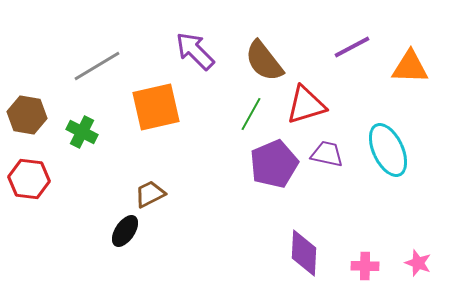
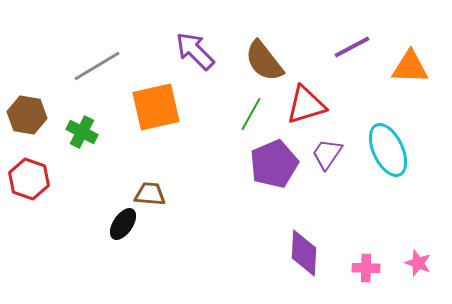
purple trapezoid: rotated 68 degrees counterclockwise
red hexagon: rotated 12 degrees clockwise
brown trapezoid: rotated 32 degrees clockwise
black ellipse: moved 2 px left, 7 px up
pink cross: moved 1 px right, 2 px down
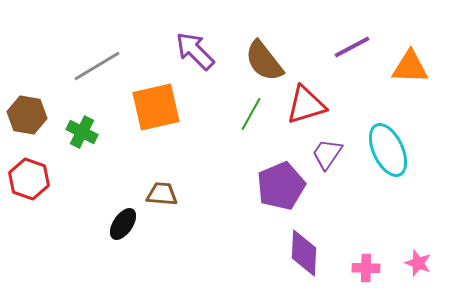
purple pentagon: moved 7 px right, 22 px down
brown trapezoid: moved 12 px right
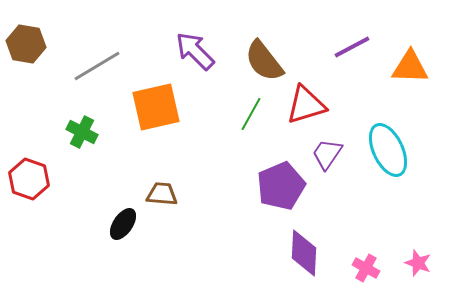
brown hexagon: moved 1 px left, 71 px up
pink cross: rotated 28 degrees clockwise
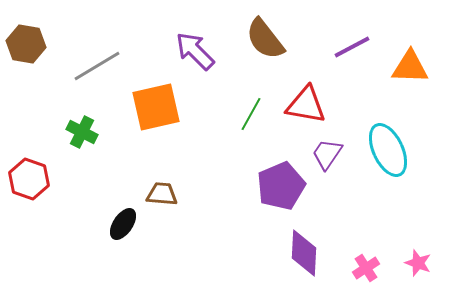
brown semicircle: moved 1 px right, 22 px up
red triangle: rotated 27 degrees clockwise
pink cross: rotated 28 degrees clockwise
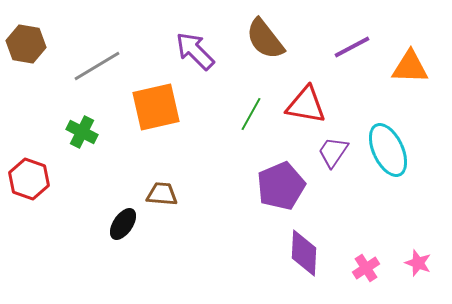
purple trapezoid: moved 6 px right, 2 px up
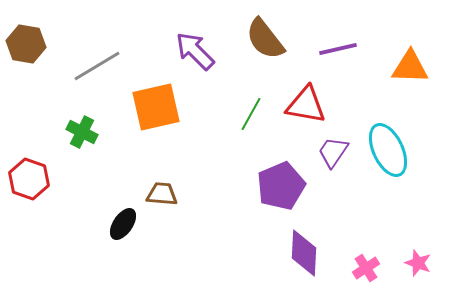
purple line: moved 14 px left, 2 px down; rotated 15 degrees clockwise
